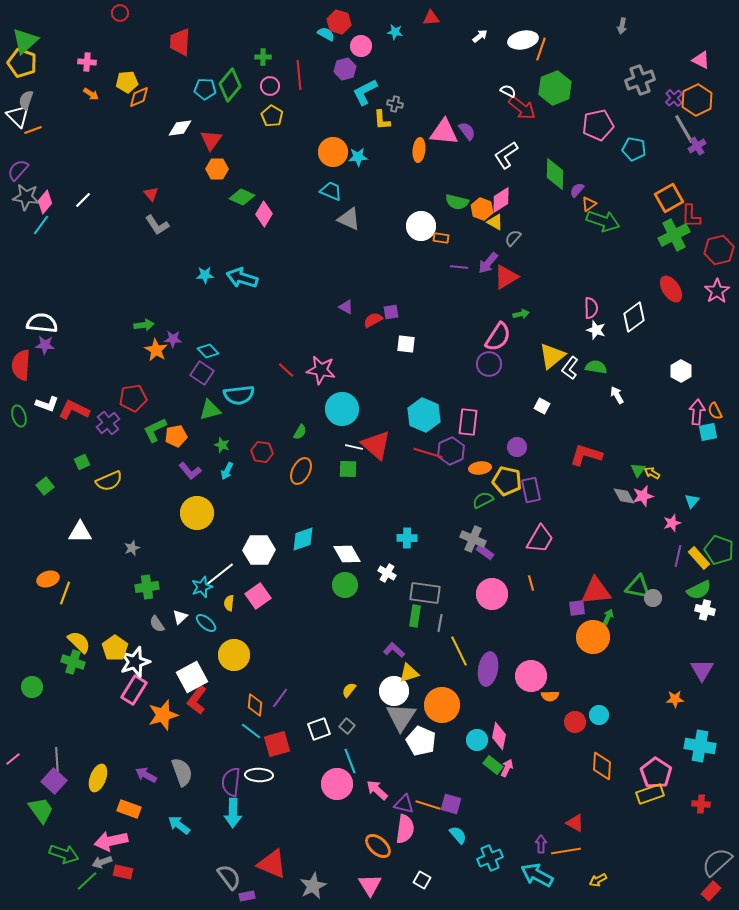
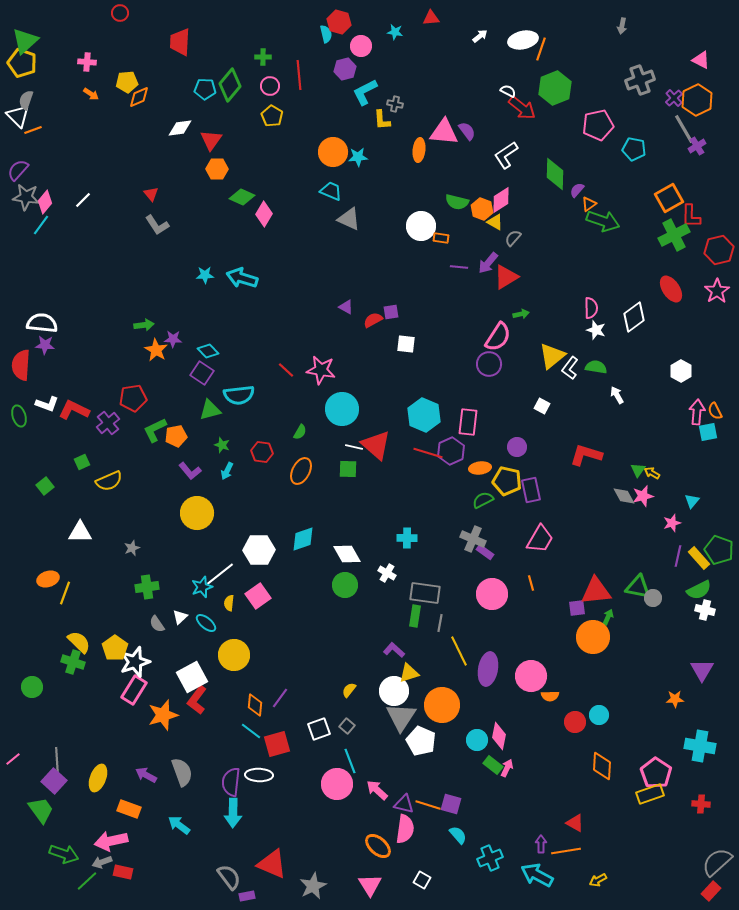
cyan semicircle at (326, 34): rotated 48 degrees clockwise
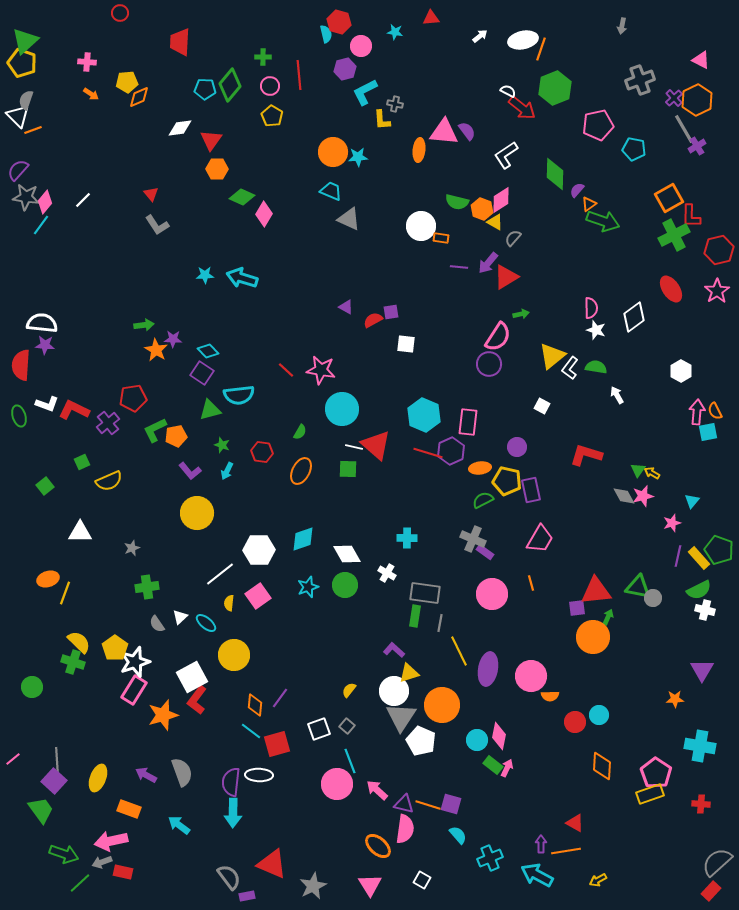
cyan star at (202, 587): moved 106 px right
green line at (87, 881): moved 7 px left, 2 px down
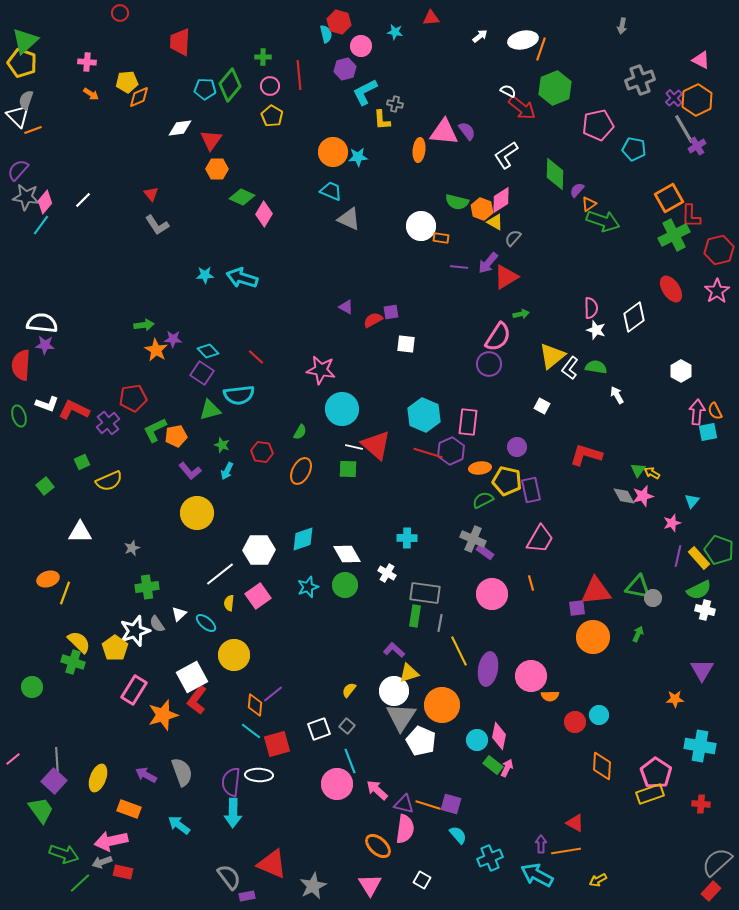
red line at (286, 370): moved 30 px left, 13 px up
white triangle at (180, 617): moved 1 px left, 3 px up
green arrow at (608, 617): moved 30 px right, 17 px down
white star at (135, 662): moved 31 px up
purple line at (280, 698): moved 7 px left, 4 px up; rotated 15 degrees clockwise
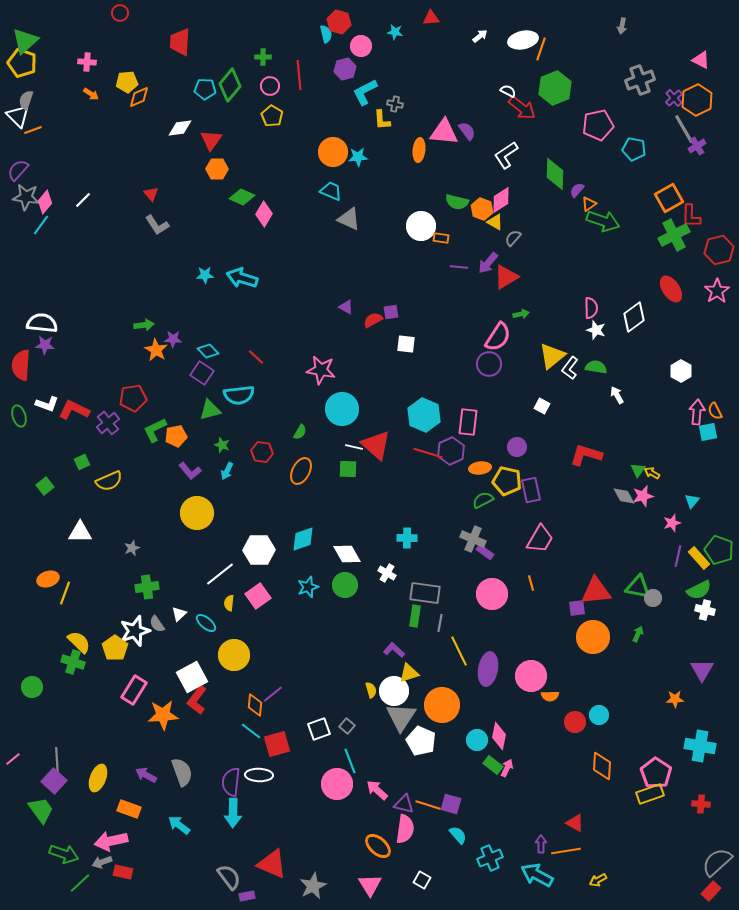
yellow semicircle at (349, 690): moved 22 px right; rotated 126 degrees clockwise
orange star at (163, 715): rotated 12 degrees clockwise
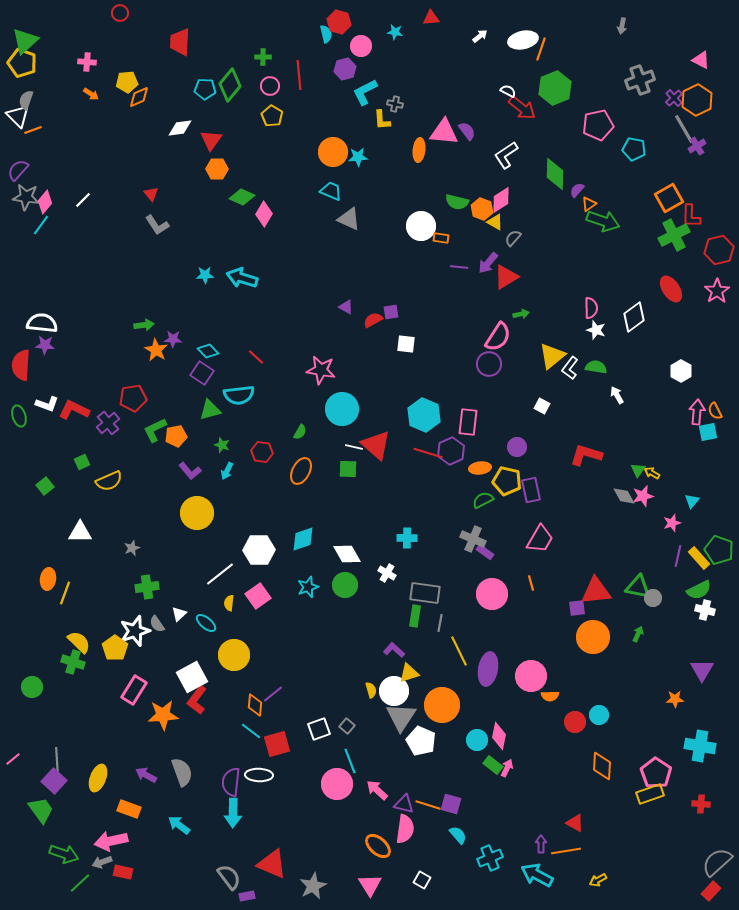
orange ellipse at (48, 579): rotated 65 degrees counterclockwise
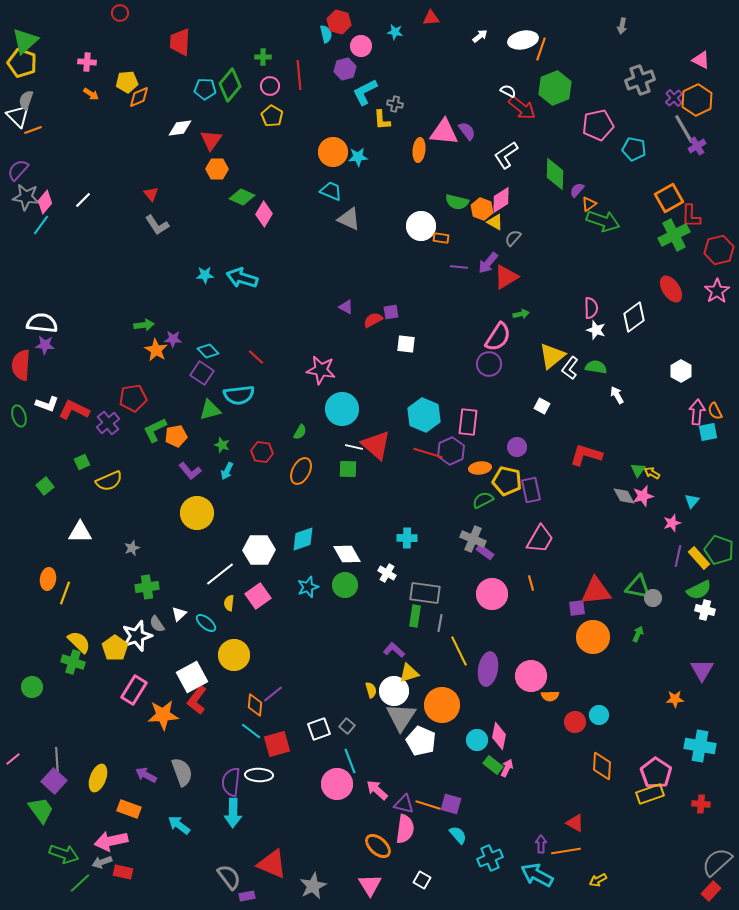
white star at (135, 631): moved 2 px right, 5 px down
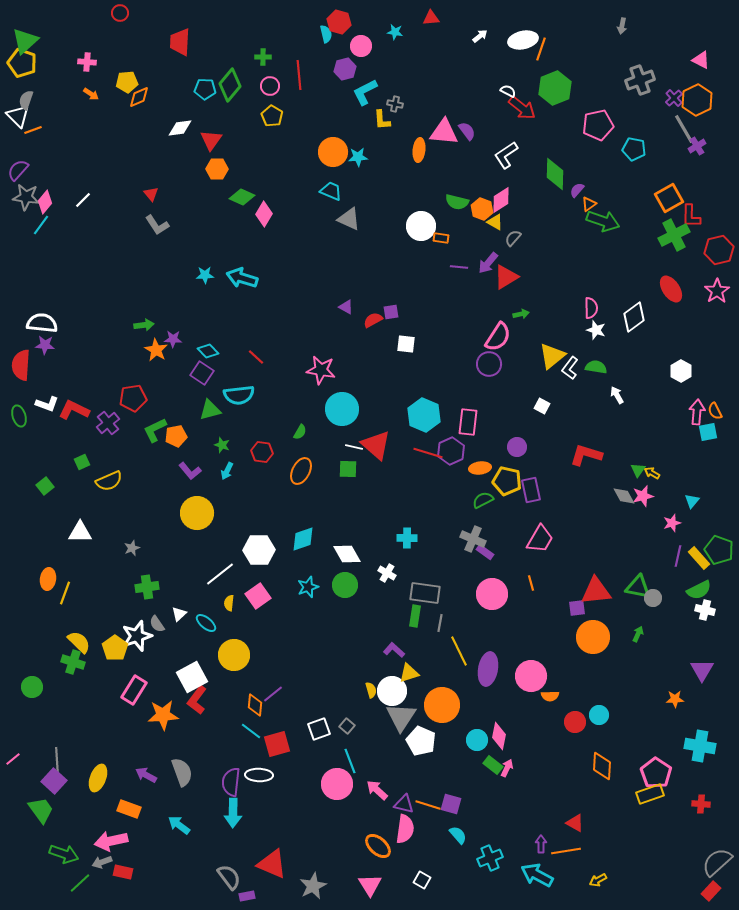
white circle at (394, 691): moved 2 px left
